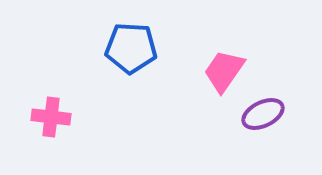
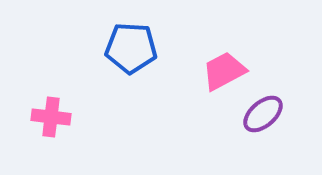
pink trapezoid: rotated 27 degrees clockwise
purple ellipse: rotated 15 degrees counterclockwise
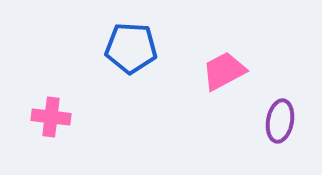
purple ellipse: moved 17 px right, 7 px down; rotated 39 degrees counterclockwise
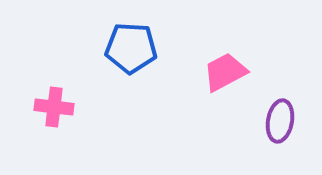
pink trapezoid: moved 1 px right, 1 px down
pink cross: moved 3 px right, 10 px up
